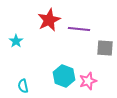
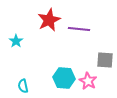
gray square: moved 12 px down
cyan hexagon: moved 2 px down; rotated 15 degrees counterclockwise
pink star: rotated 24 degrees counterclockwise
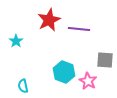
cyan hexagon: moved 6 px up; rotated 15 degrees clockwise
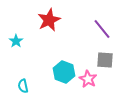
purple line: moved 23 px right; rotated 45 degrees clockwise
pink star: moved 2 px up
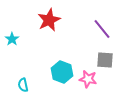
cyan star: moved 4 px left, 2 px up
cyan hexagon: moved 2 px left
pink star: rotated 18 degrees counterclockwise
cyan semicircle: moved 1 px up
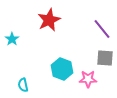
gray square: moved 2 px up
cyan hexagon: moved 3 px up
pink star: rotated 12 degrees counterclockwise
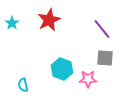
cyan star: moved 16 px up
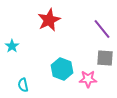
cyan star: moved 23 px down
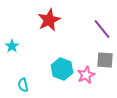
gray square: moved 2 px down
pink star: moved 2 px left, 4 px up; rotated 24 degrees counterclockwise
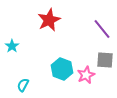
cyan semicircle: rotated 40 degrees clockwise
